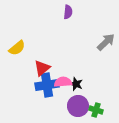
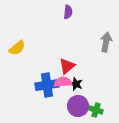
gray arrow: rotated 36 degrees counterclockwise
red triangle: moved 25 px right, 2 px up
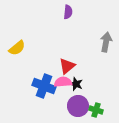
blue cross: moved 3 px left, 1 px down; rotated 30 degrees clockwise
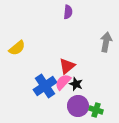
pink semicircle: rotated 42 degrees counterclockwise
blue cross: moved 1 px right; rotated 35 degrees clockwise
